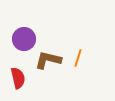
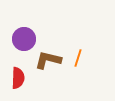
red semicircle: rotated 15 degrees clockwise
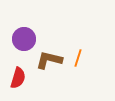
brown L-shape: moved 1 px right
red semicircle: rotated 15 degrees clockwise
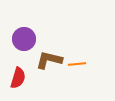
orange line: moved 1 px left, 6 px down; rotated 66 degrees clockwise
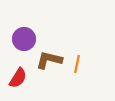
orange line: rotated 72 degrees counterclockwise
red semicircle: rotated 15 degrees clockwise
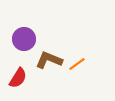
brown L-shape: rotated 8 degrees clockwise
orange line: rotated 42 degrees clockwise
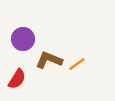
purple circle: moved 1 px left
red semicircle: moved 1 px left, 1 px down
